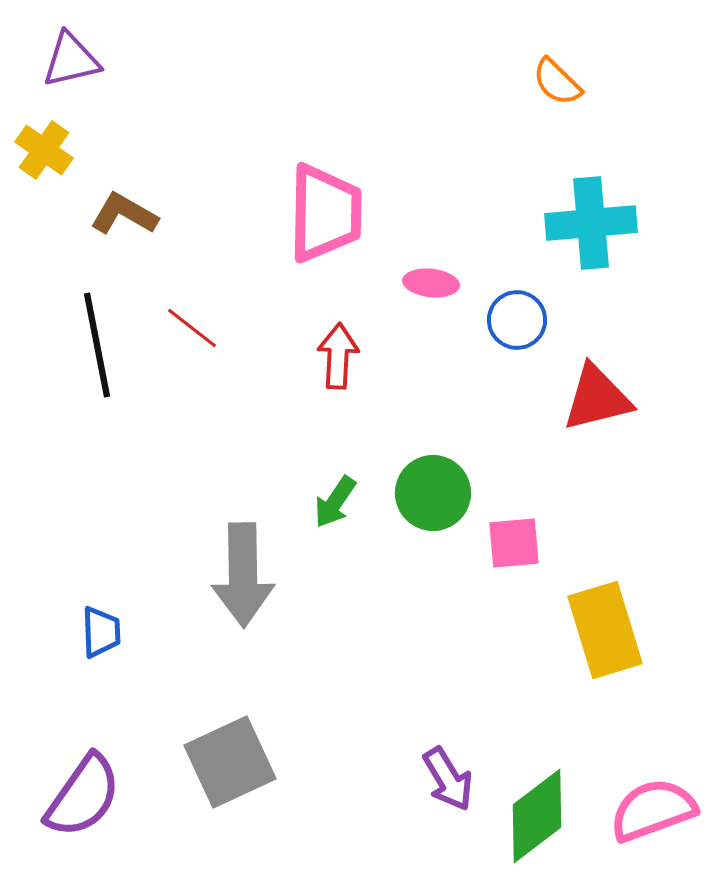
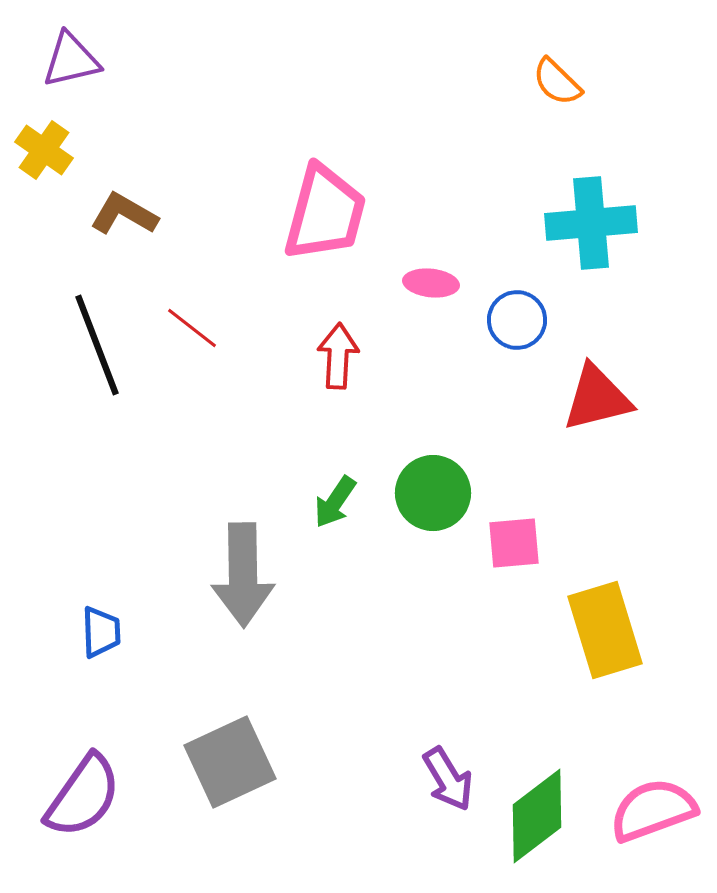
pink trapezoid: rotated 14 degrees clockwise
black line: rotated 10 degrees counterclockwise
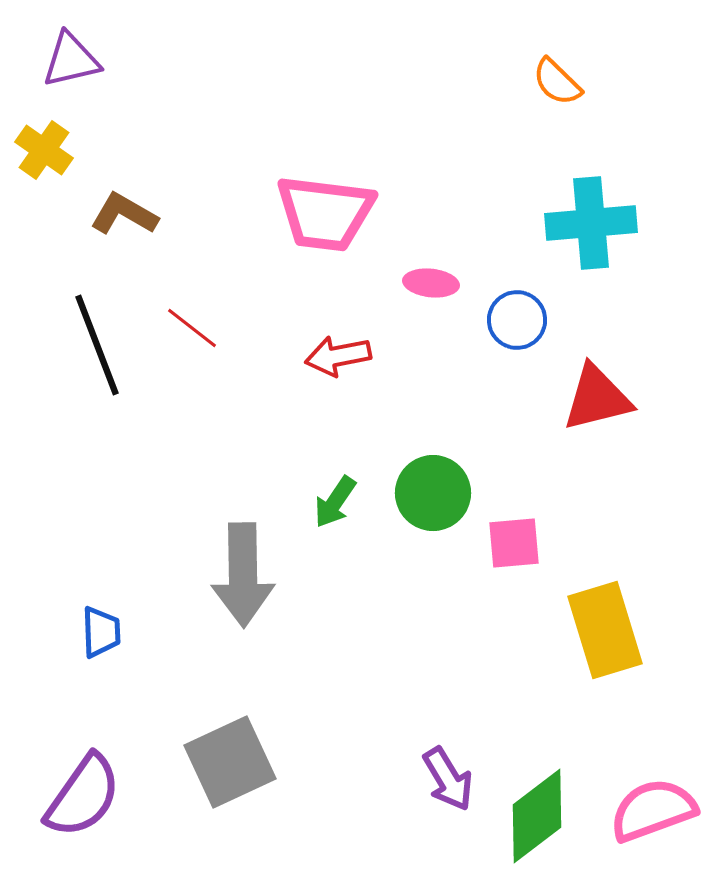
pink trapezoid: rotated 82 degrees clockwise
red arrow: rotated 104 degrees counterclockwise
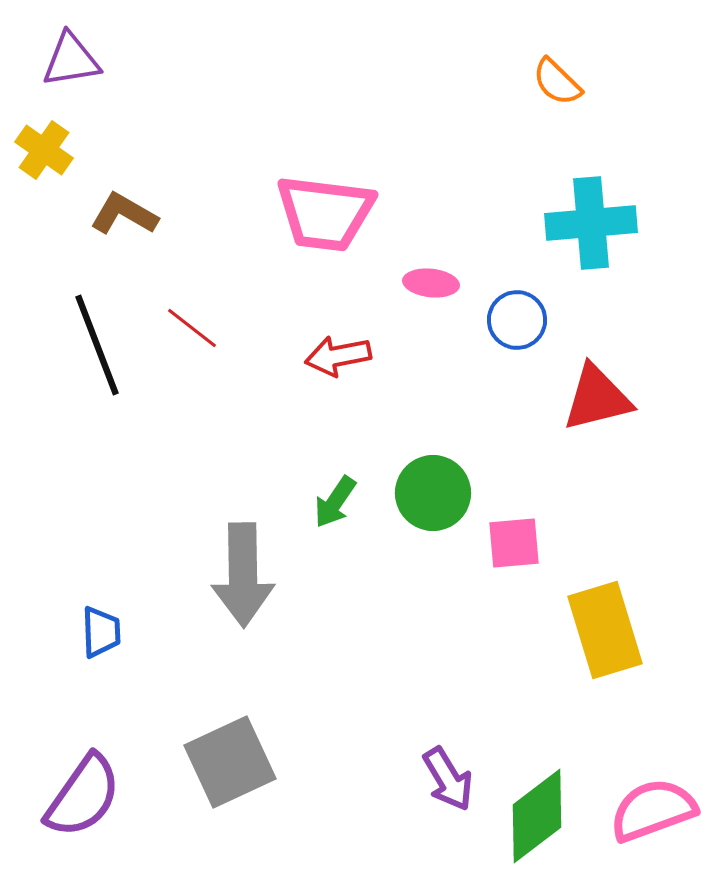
purple triangle: rotated 4 degrees clockwise
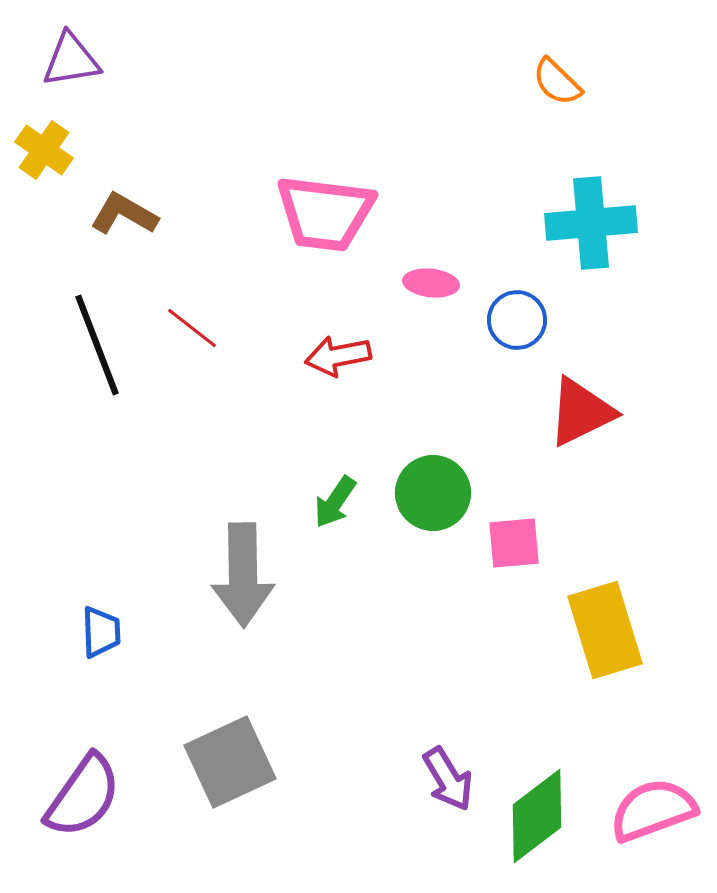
red triangle: moved 16 px left, 14 px down; rotated 12 degrees counterclockwise
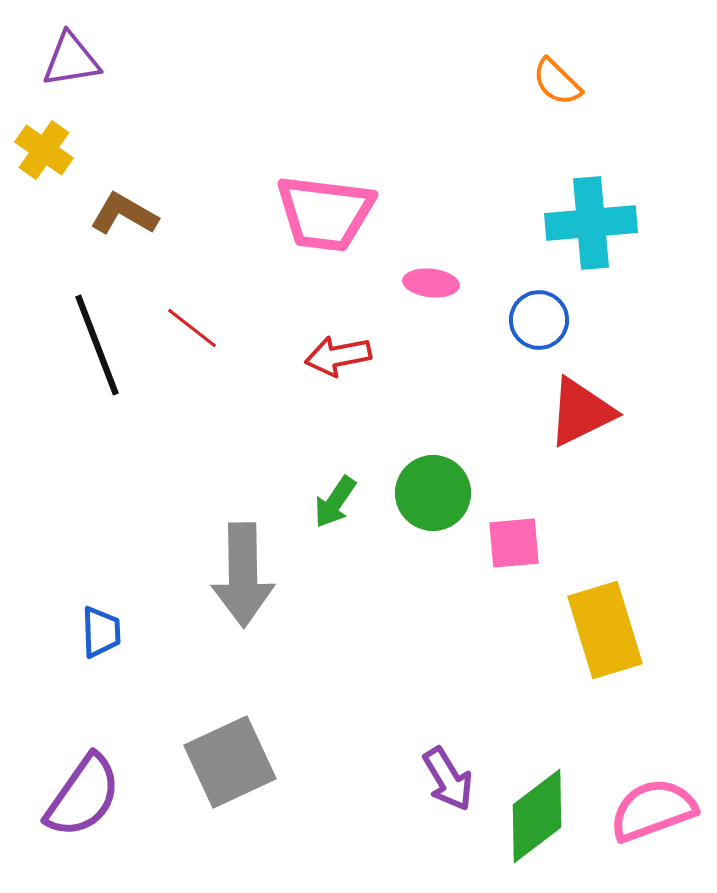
blue circle: moved 22 px right
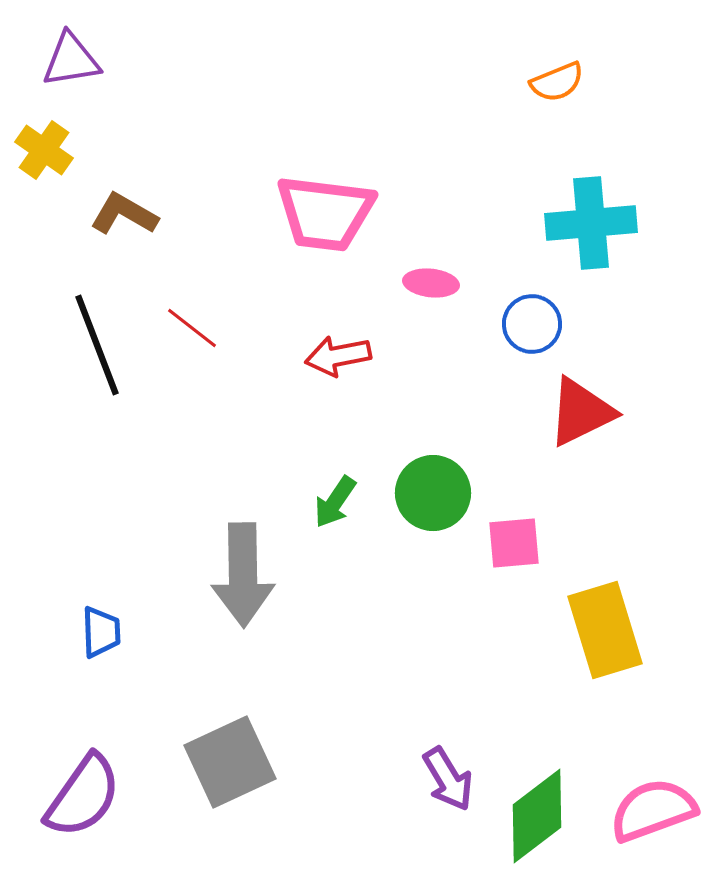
orange semicircle: rotated 66 degrees counterclockwise
blue circle: moved 7 px left, 4 px down
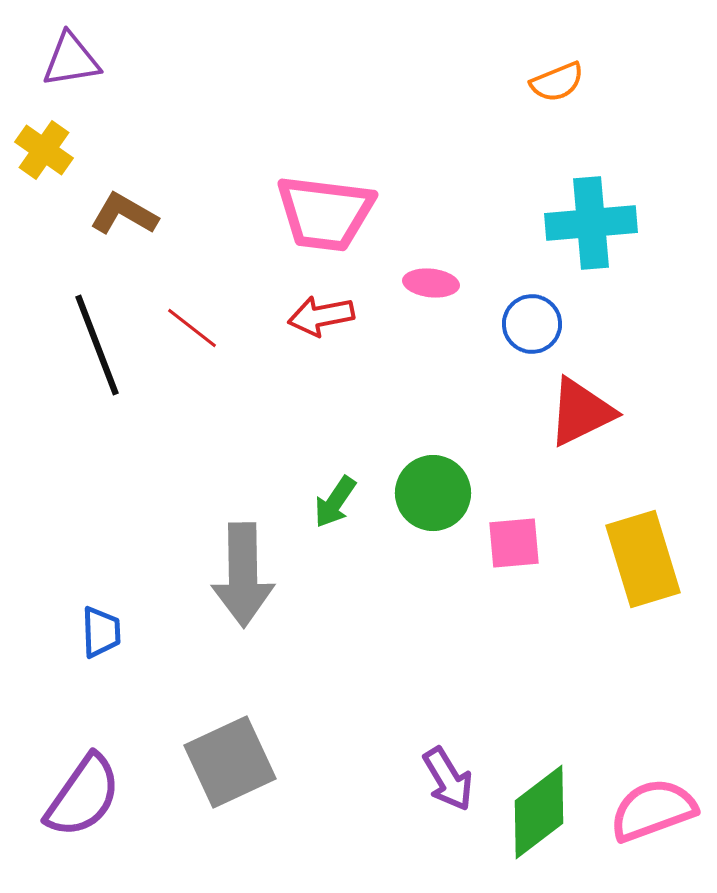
red arrow: moved 17 px left, 40 px up
yellow rectangle: moved 38 px right, 71 px up
green diamond: moved 2 px right, 4 px up
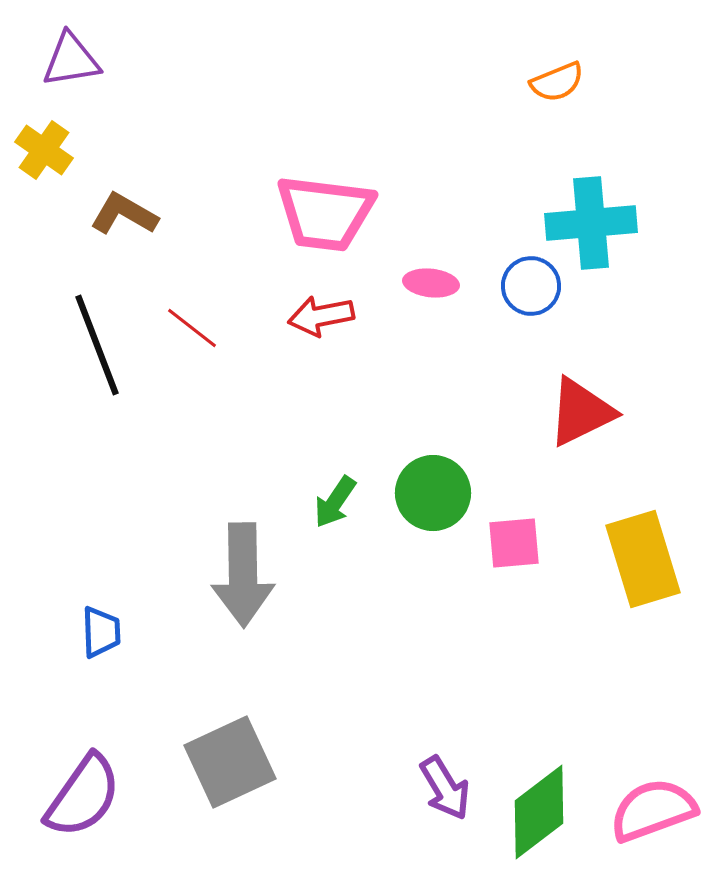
blue circle: moved 1 px left, 38 px up
purple arrow: moved 3 px left, 9 px down
